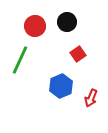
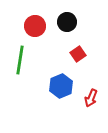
green line: rotated 16 degrees counterclockwise
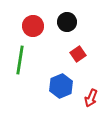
red circle: moved 2 px left
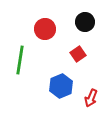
black circle: moved 18 px right
red circle: moved 12 px right, 3 px down
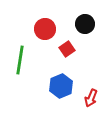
black circle: moved 2 px down
red square: moved 11 px left, 5 px up
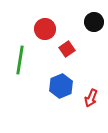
black circle: moved 9 px right, 2 px up
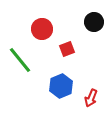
red circle: moved 3 px left
red square: rotated 14 degrees clockwise
green line: rotated 48 degrees counterclockwise
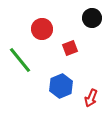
black circle: moved 2 px left, 4 px up
red square: moved 3 px right, 1 px up
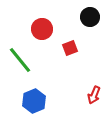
black circle: moved 2 px left, 1 px up
blue hexagon: moved 27 px left, 15 px down
red arrow: moved 3 px right, 3 px up
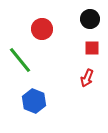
black circle: moved 2 px down
red square: moved 22 px right; rotated 21 degrees clockwise
red arrow: moved 7 px left, 17 px up
blue hexagon: rotated 15 degrees counterclockwise
